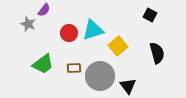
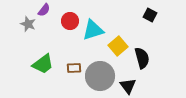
red circle: moved 1 px right, 12 px up
black semicircle: moved 15 px left, 5 px down
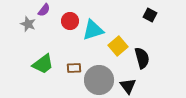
gray circle: moved 1 px left, 4 px down
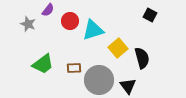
purple semicircle: moved 4 px right
yellow square: moved 2 px down
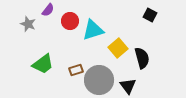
brown rectangle: moved 2 px right, 2 px down; rotated 16 degrees counterclockwise
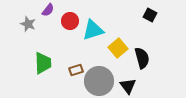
green trapezoid: moved 1 px up; rotated 55 degrees counterclockwise
gray circle: moved 1 px down
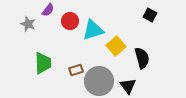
yellow square: moved 2 px left, 2 px up
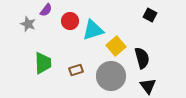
purple semicircle: moved 2 px left
gray circle: moved 12 px right, 5 px up
black triangle: moved 20 px right
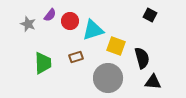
purple semicircle: moved 4 px right, 5 px down
yellow square: rotated 30 degrees counterclockwise
brown rectangle: moved 13 px up
gray circle: moved 3 px left, 2 px down
black triangle: moved 5 px right, 4 px up; rotated 48 degrees counterclockwise
